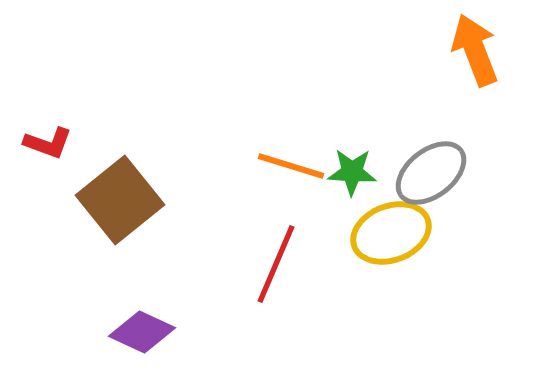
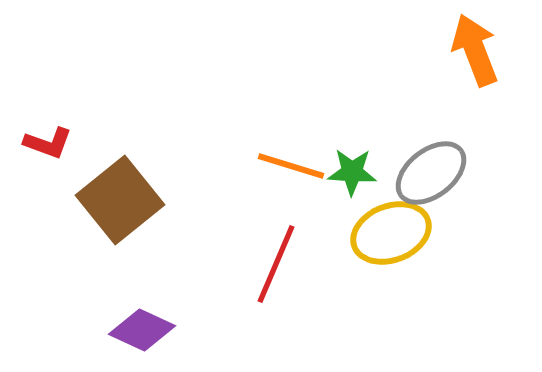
purple diamond: moved 2 px up
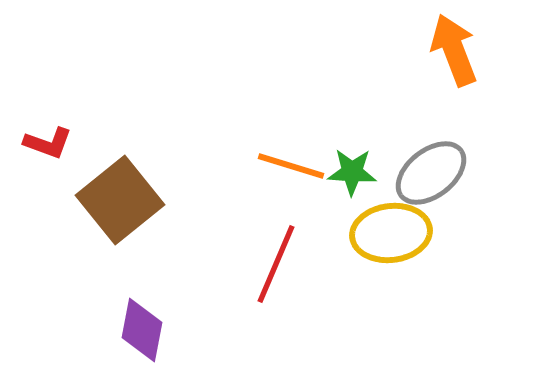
orange arrow: moved 21 px left
yellow ellipse: rotated 14 degrees clockwise
purple diamond: rotated 76 degrees clockwise
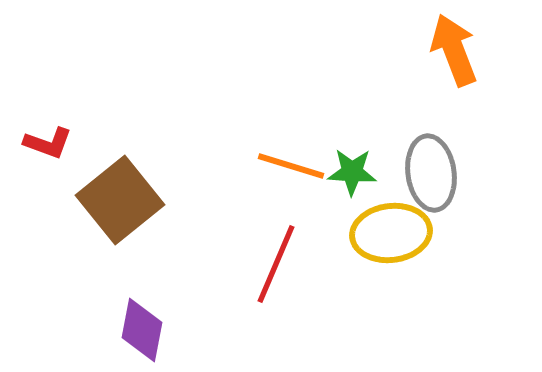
gray ellipse: rotated 60 degrees counterclockwise
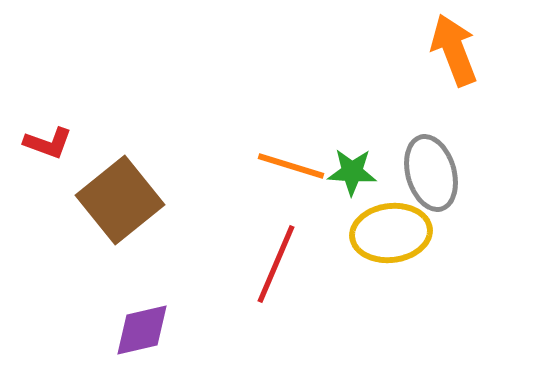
gray ellipse: rotated 8 degrees counterclockwise
purple diamond: rotated 66 degrees clockwise
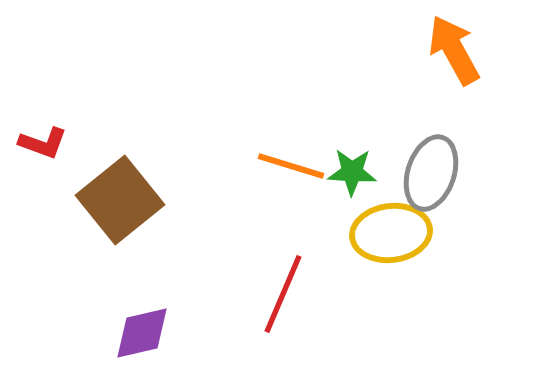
orange arrow: rotated 8 degrees counterclockwise
red L-shape: moved 5 px left
gray ellipse: rotated 34 degrees clockwise
red line: moved 7 px right, 30 px down
purple diamond: moved 3 px down
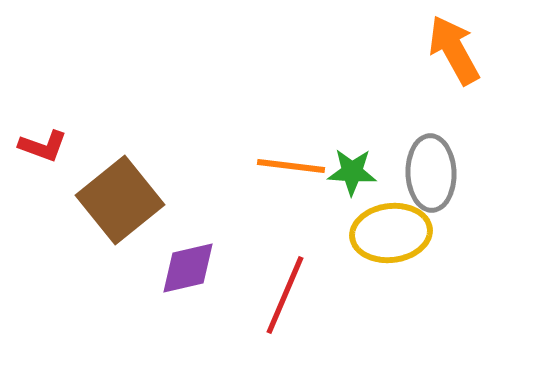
red L-shape: moved 3 px down
orange line: rotated 10 degrees counterclockwise
gray ellipse: rotated 20 degrees counterclockwise
red line: moved 2 px right, 1 px down
purple diamond: moved 46 px right, 65 px up
